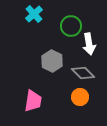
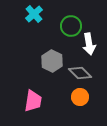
gray diamond: moved 3 px left
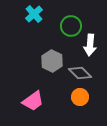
white arrow: moved 1 px right, 1 px down; rotated 15 degrees clockwise
pink trapezoid: rotated 45 degrees clockwise
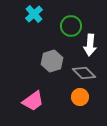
gray hexagon: rotated 15 degrees clockwise
gray diamond: moved 4 px right
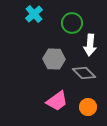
green circle: moved 1 px right, 3 px up
gray hexagon: moved 2 px right, 2 px up; rotated 20 degrees clockwise
orange circle: moved 8 px right, 10 px down
pink trapezoid: moved 24 px right
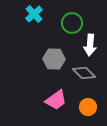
pink trapezoid: moved 1 px left, 1 px up
